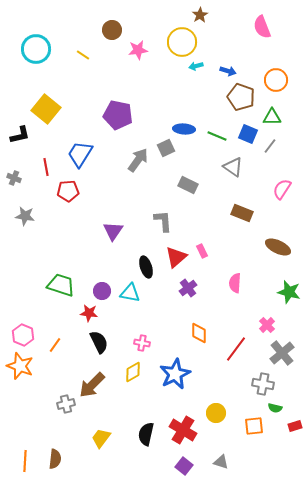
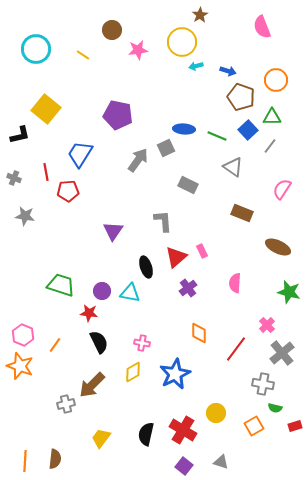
blue square at (248, 134): moved 4 px up; rotated 24 degrees clockwise
red line at (46, 167): moved 5 px down
orange square at (254, 426): rotated 24 degrees counterclockwise
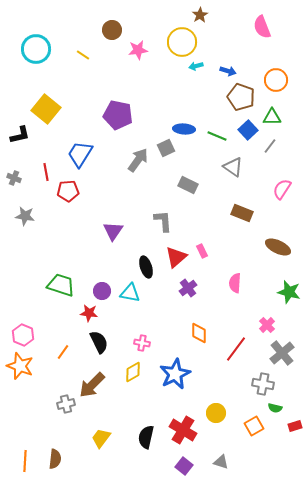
orange line at (55, 345): moved 8 px right, 7 px down
black semicircle at (146, 434): moved 3 px down
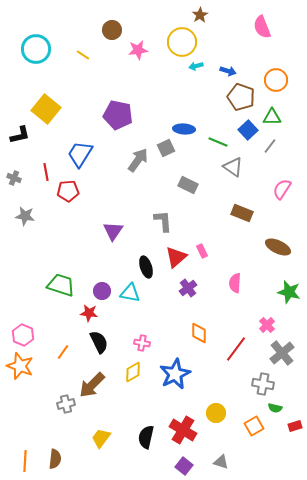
green line at (217, 136): moved 1 px right, 6 px down
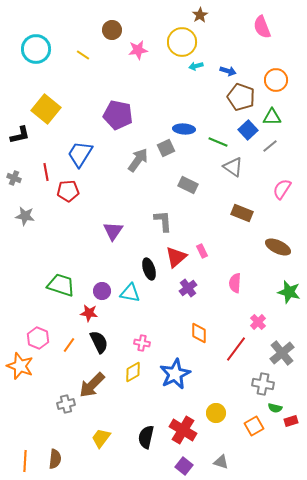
gray line at (270, 146): rotated 14 degrees clockwise
black ellipse at (146, 267): moved 3 px right, 2 px down
pink cross at (267, 325): moved 9 px left, 3 px up
pink hexagon at (23, 335): moved 15 px right, 3 px down
orange line at (63, 352): moved 6 px right, 7 px up
red rectangle at (295, 426): moved 4 px left, 5 px up
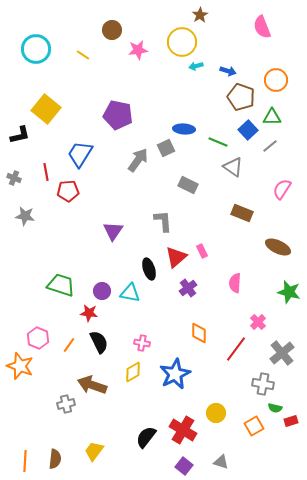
brown arrow at (92, 385): rotated 64 degrees clockwise
black semicircle at (146, 437): rotated 25 degrees clockwise
yellow trapezoid at (101, 438): moved 7 px left, 13 px down
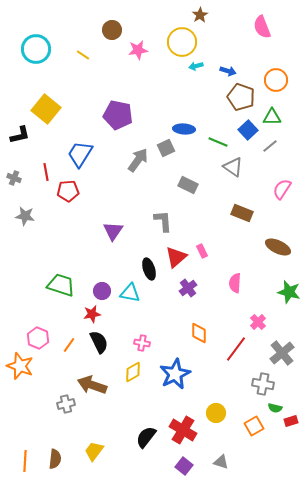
red star at (89, 313): moved 3 px right, 1 px down; rotated 18 degrees counterclockwise
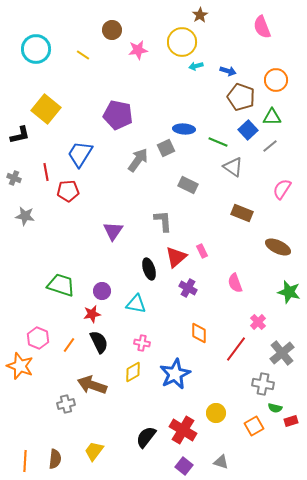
pink semicircle at (235, 283): rotated 24 degrees counterclockwise
purple cross at (188, 288): rotated 24 degrees counterclockwise
cyan triangle at (130, 293): moved 6 px right, 11 px down
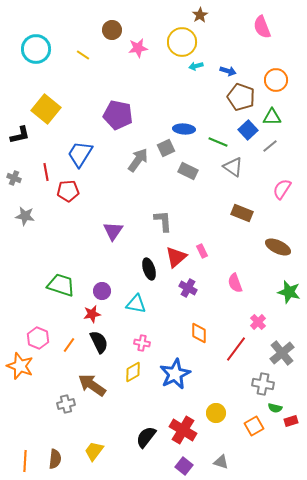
pink star at (138, 50): moved 2 px up
gray rectangle at (188, 185): moved 14 px up
brown arrow at (92, 385): rotated 16 degrees clockwise
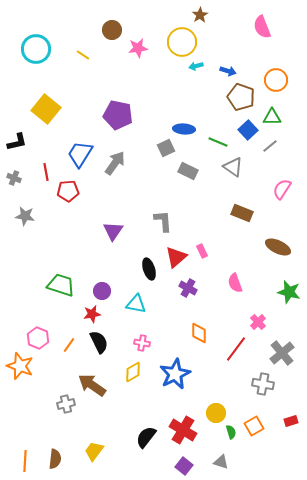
black L-shape at (20, 135): moved 3 px left, 7 px down
gray arrow at (138, 160): moved 23 px left, 3 px down
green semicircle at (275, 408): moved 44 px left, 24 px down; rotated 120 degrees counterclockwise
